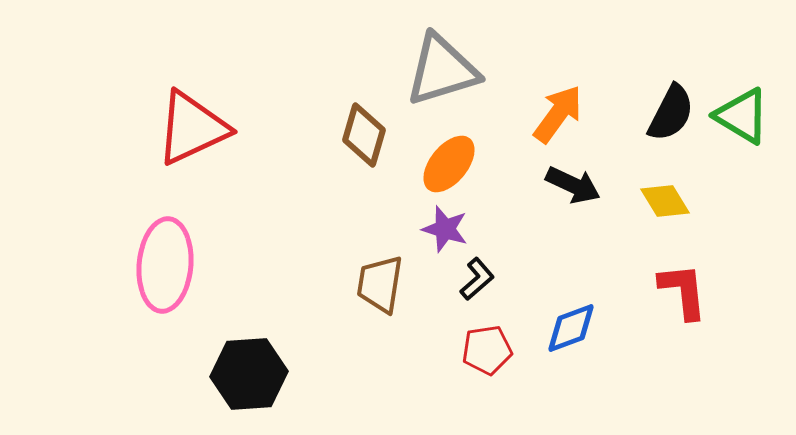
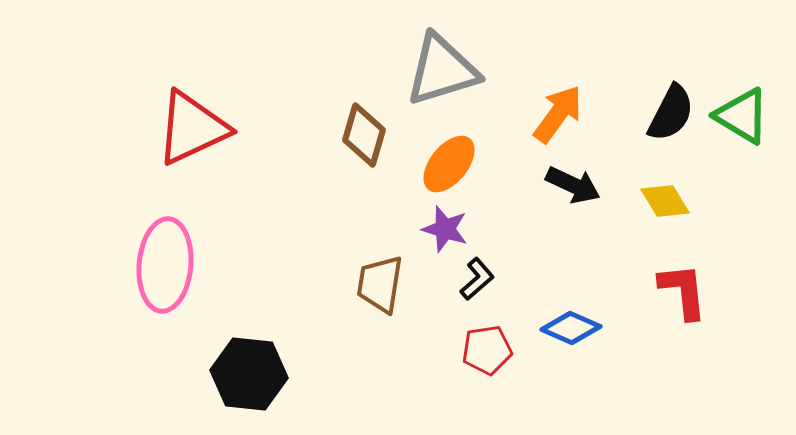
blue diamond: rotated 44 degrees clockwise
black hexagon: rotated 10 degrees clockwise
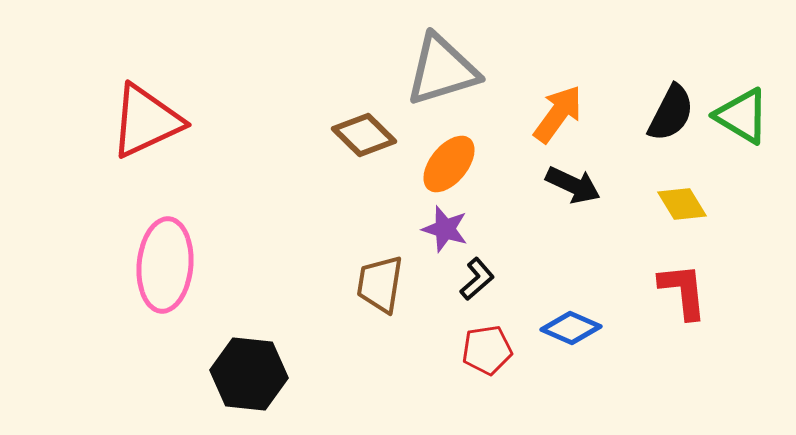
red triangle: moved 46 px left, 7 px up
brown diamond: rotated 62 degrees counterclockwise
yellow diamond: moved 17 px right, 3 px down
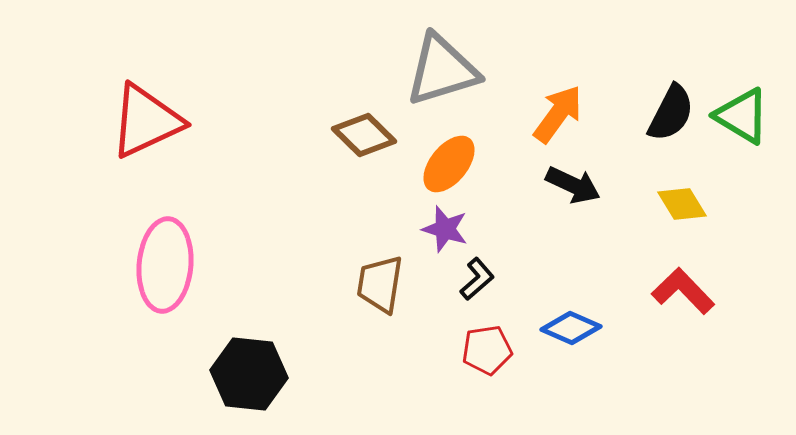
red L-shape: rotated 38 degrees counterclockwise
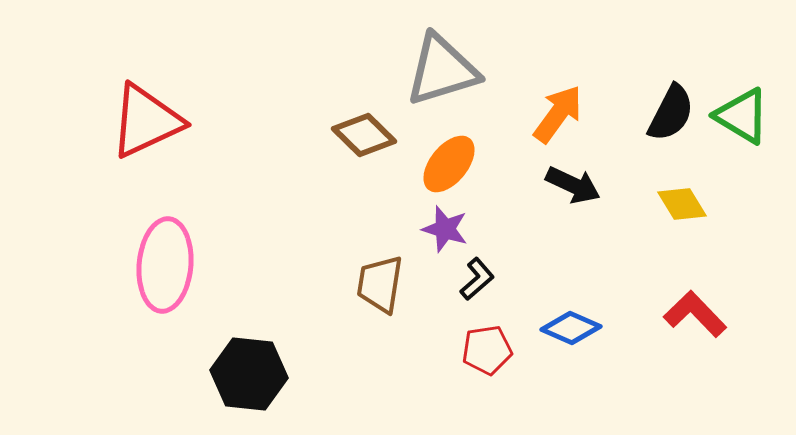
red L-shape: moved 12 px right, 23 px down
